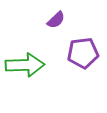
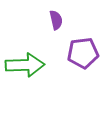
purple semicircle: rotated 60 degrees counterclockwise
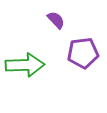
purple semicircle: rotated 30 degrees counterclockwise
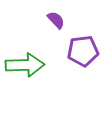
purple pentagon: moved 2 px up
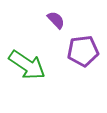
green arrow: moved 2 px right; rotated 36 degrees clockwise
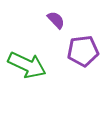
green arrow: rotated 9 degrees counterclockwise
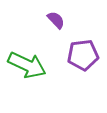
purple pentagon: moved 4 px down
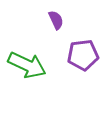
purple semicircle: rotated 18 degrees clockwise
